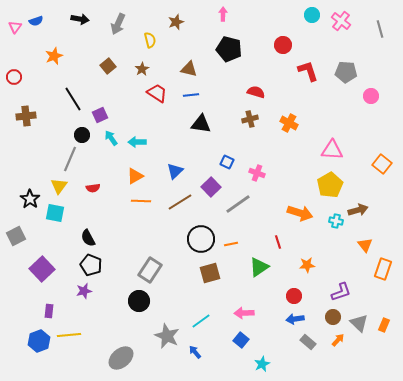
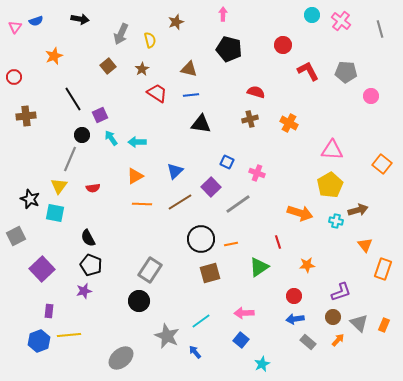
gray arrow at (118, 24): moved 3 px right, 10 px down
red L-shape at (308, 71): rotated 10 degrees counterclockwise
black star at (30, 199): rotated 12 degrees counterclockwise
orange line at (141, 201): moved 1 px right, 3 px down
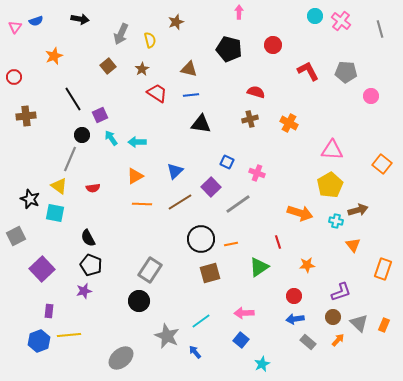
pink arrow at (223, 14): moved 16 px right, 2 px up
cyan circle at (312, 15): moved 3 px right, 1 px down
red circle at (283, 45): moved 10 px left
yellow triangle at (59, 186): rotated 30 degrees counterclockwise
orange triangle at (365, 245): moved 12 px left
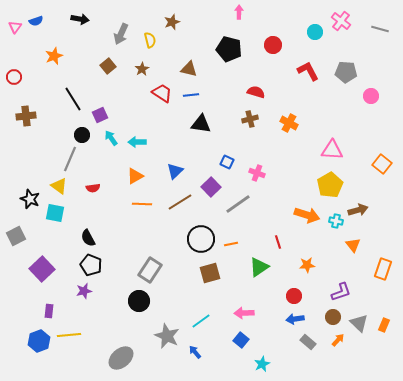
cyan circle at (315, 16): moved 16 px down
brown star at (176, 22): moved 4 px left
gray line at (380, 29): rotated 60 degrees counterclockwise
red trapezoid at (157, 93): moved 5 px right
orange arrow at (300, 213): moved 7 px right, 2 px down
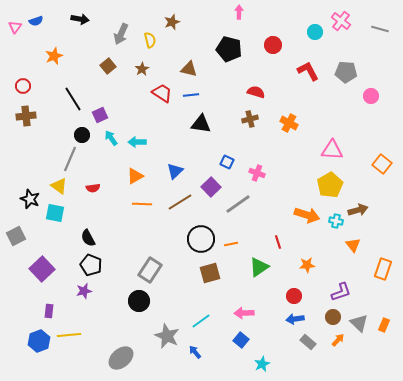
red circle at (14, 77): moved 9 px right, 9 px down
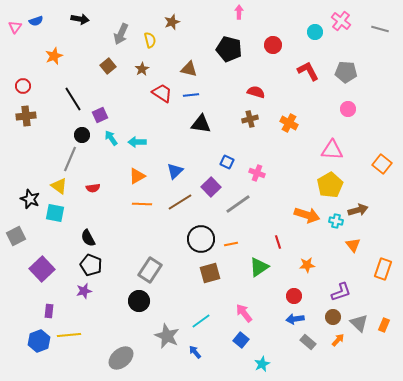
pink circle at (371, 96): moved 23 px left, 13 px down
orange triangle at (135, 176): moved 2 px right
pink arrow at (244, 313): rotated 54 degrees clockwise
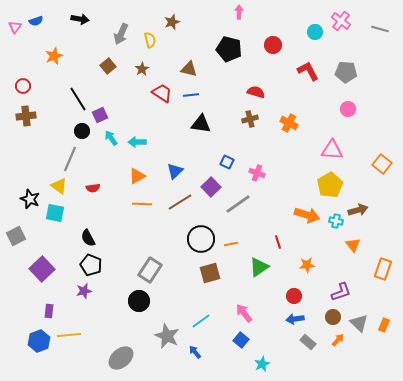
black line at (73, 99): moved 5 px right
black circle at (82, 135): moved 4 px up
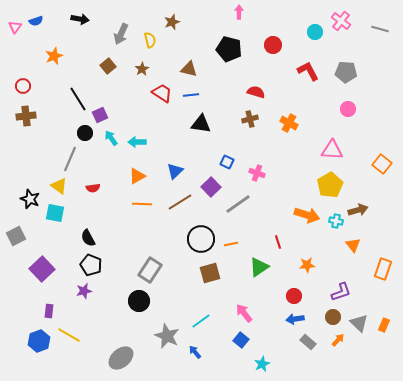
black circle at (82, 131): moved 3 px right, 2 px down
yellow line at (69, 335): rotated 35 degrees clockwise
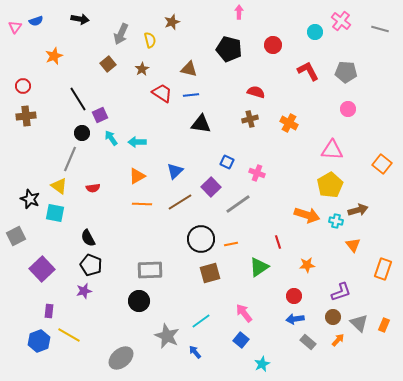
brown square at (108, 66): moved 2 px up
black circle at (85, 133): moved 3 px left
gray rectangle at (150, 270): rotated 55 degrees clockwise
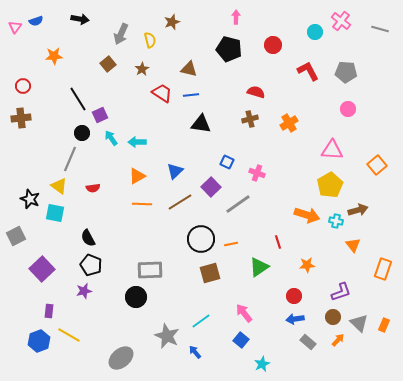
pink arrow at (239, 12): moved 3 px left, 5 px down
orange star at (54, 56): rotated 18 degrees clockwise
brown cross at (26, 116): moved 5 px left, 2 px down
orange cross at (289, 123): rotated 30 degrees clockwise
orange square at (382, 164): moved 5 px left, 1 px down; rotated 12 degrees clockwise
black circle at (139, 301): moved 3 px left, 4 px up
